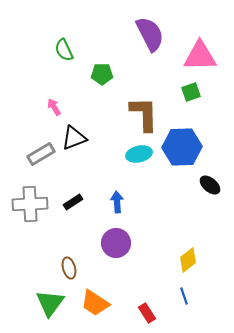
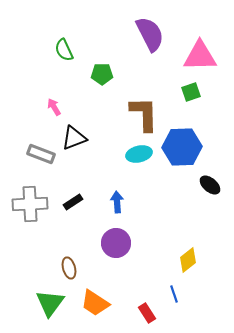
gray rectangle: rotated 52 degrees clockwise
blue line: moved 10 px left, 2 px up
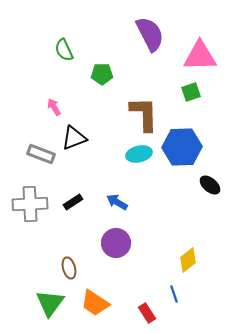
blue arrow: rotated 55 degrees counterclockwise
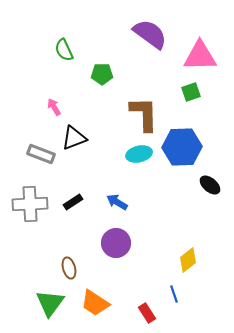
purple semicircle: rotated 27 degrees counterclockwise
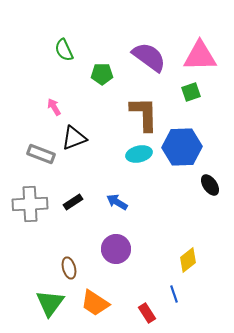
purple semicircle: moved 1 px left, 23 px down
black ellipse: rotated 15 degrees clockwise
purple circle: moved 6 px down
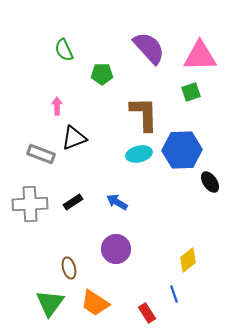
purple semicircle: moved 9 px up; rotated 12 degrees clockwise
pink arrow: moved 3 px right, 1 px up; rotated 30 degrees clockwise
blue hexagon: moved 3 px down
black ellipse: moved 3 px up
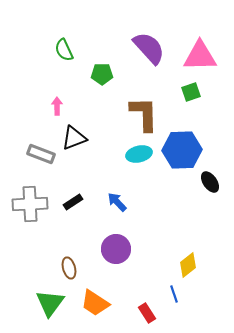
blue arrow: rotated 15 degrees clockwise
yellow diamond: moved 5 px down
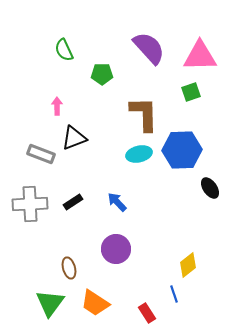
black ellipse: moved 6 px down
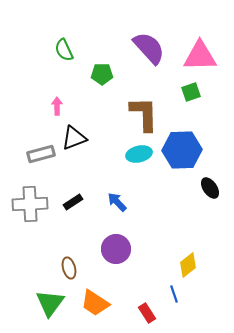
gray rectangle: rotated 36 degrees counterclockwise
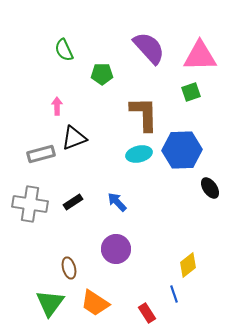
gray cross: rotated 12 degrees clockwise
